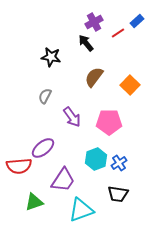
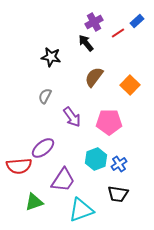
blue cross: moved 1 px down
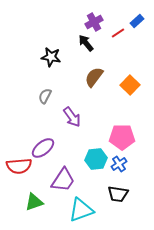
pink pentagon: moved 13 px right, 15 px down
cyan hexagon: rotated 15 degrees clockwise
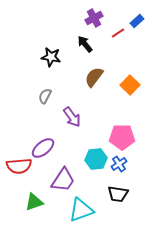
purple cross: moved 4 px up
black arrow: moved 1 px left, 1 px down
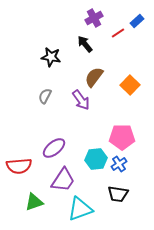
purple arrow: moved 9 px right, 17 px up
purple ellipse: moved 11 px right
cyan triangle: moved 1 px left, 1 px up
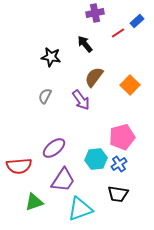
purple cross: moved 1 px right, 5 px up; rotated 18 degrees clockwise
pink pentagon: rotated 15 degrees counterclockwise
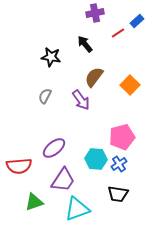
cyan hexagon: rotated 10 degrees clockwise
cyan triangle: moved 3 px left
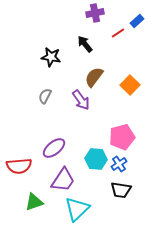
black trapezoid: moved 3 px right, 4 px up
cyan triangle: rotated 24 degrees counterclockwise
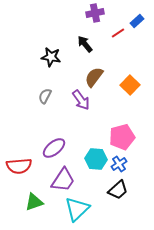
black trapezoid: moved 3 px left; rotated 50 degrees counterclockwise
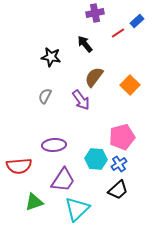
purple ellipse: moved 3 px up; rotated 35 degrees clockwise
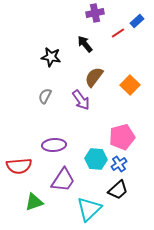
cyan triangle: moved 12 px right
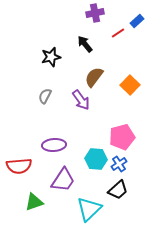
black star: rotated 24 degrees counterclockwise
